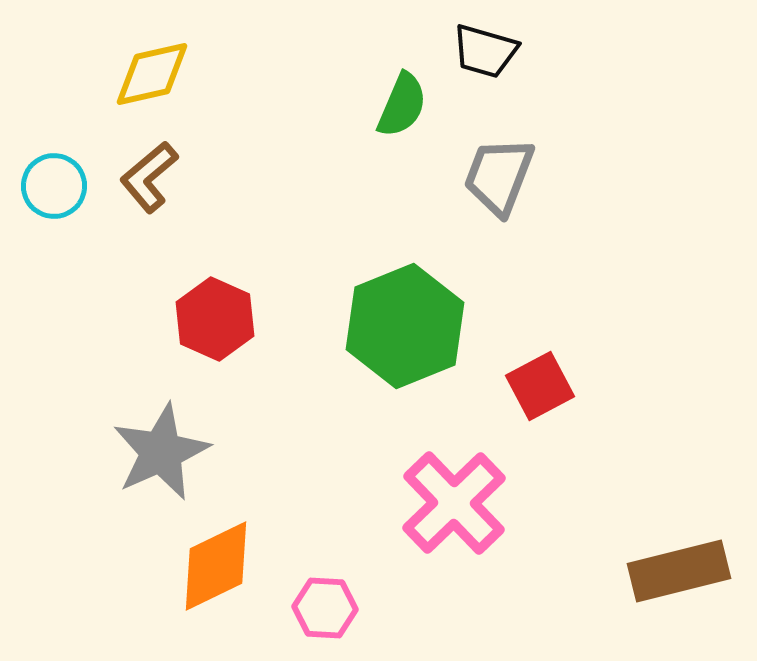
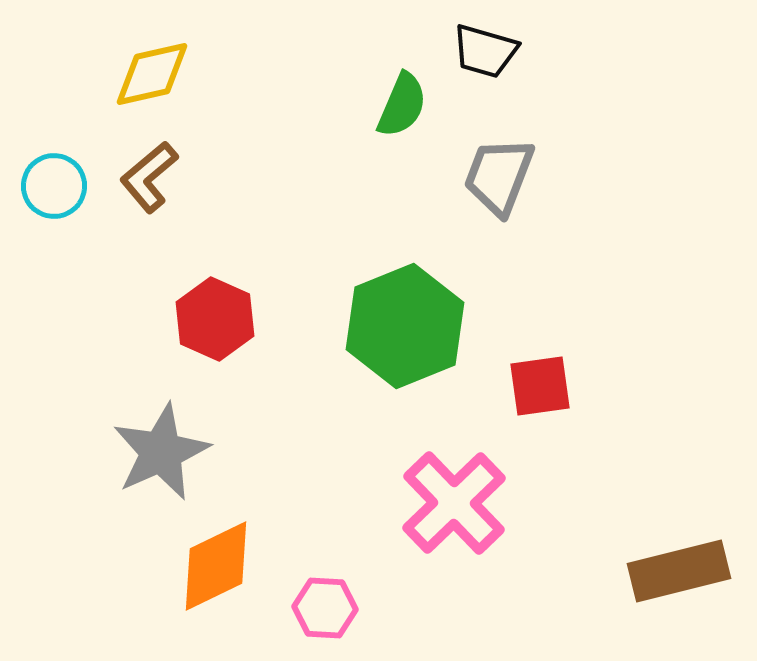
red square: rotated 20 degrees clockwise
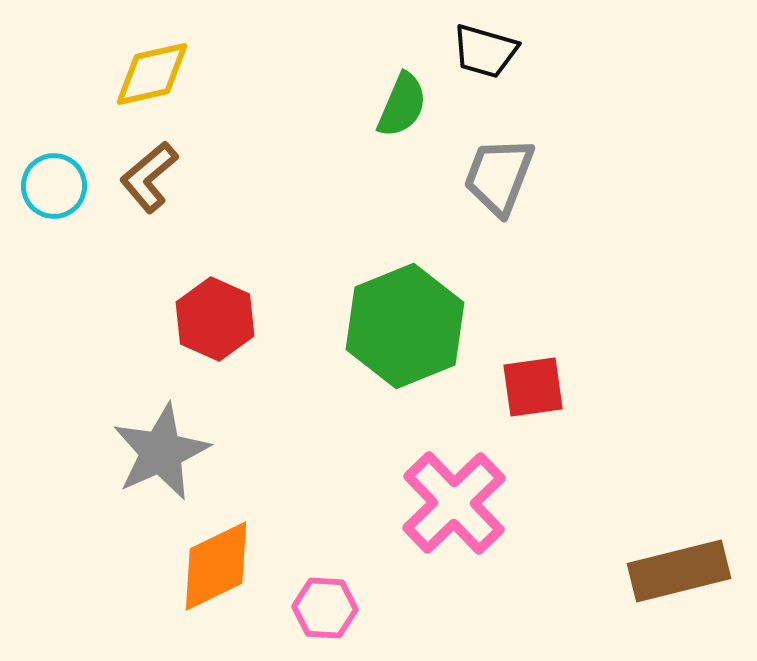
red square: moved 7 px left, 1 px down
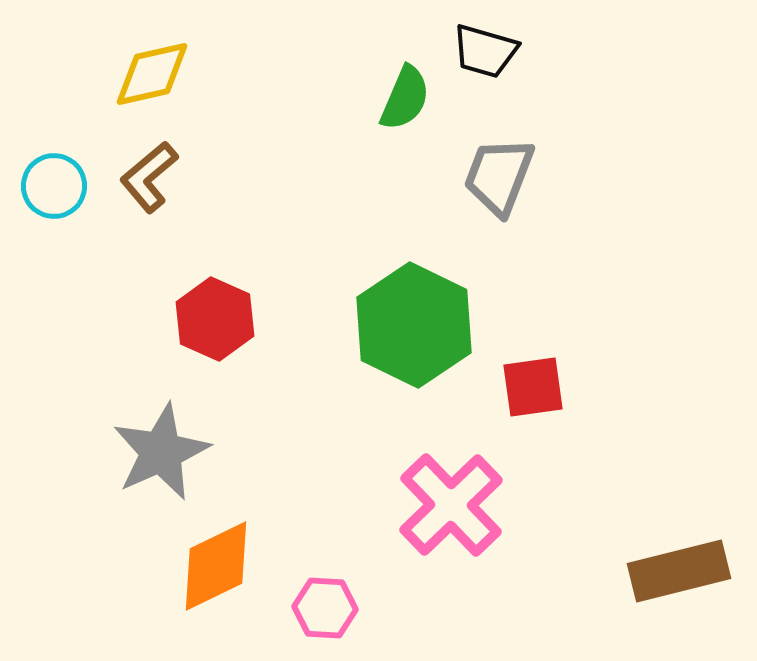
green semicircle: moved 3 px right, 7 px up
green hexagon: moved 9 px right, 1 px up; rotated 12 degrees counterclockwise
pink cross: moved 3 px left, 2 px down
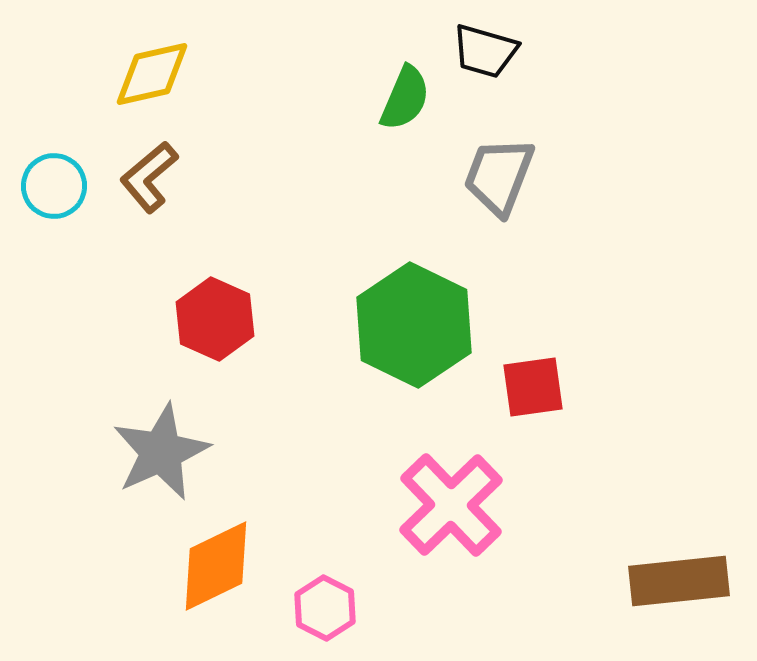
brown rectangle: moved 10 px down; rotated 8 degrees clockwise
pink hexagon: rotated 24 degrees clockwise
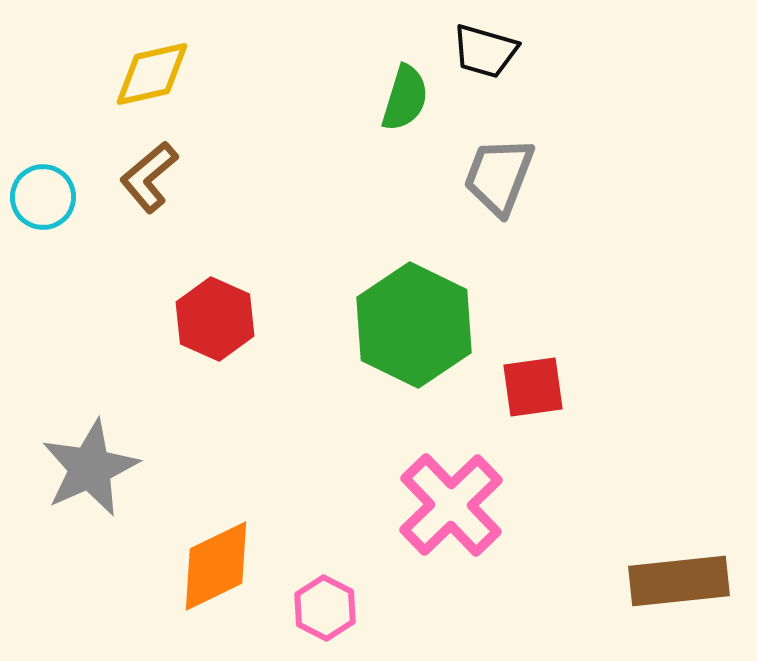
green semicircle: rotated 6 degrees counterclockwise
cyan circle: moved 11 px left, 11 px down
gray star: moved 71 px left, 16 px down
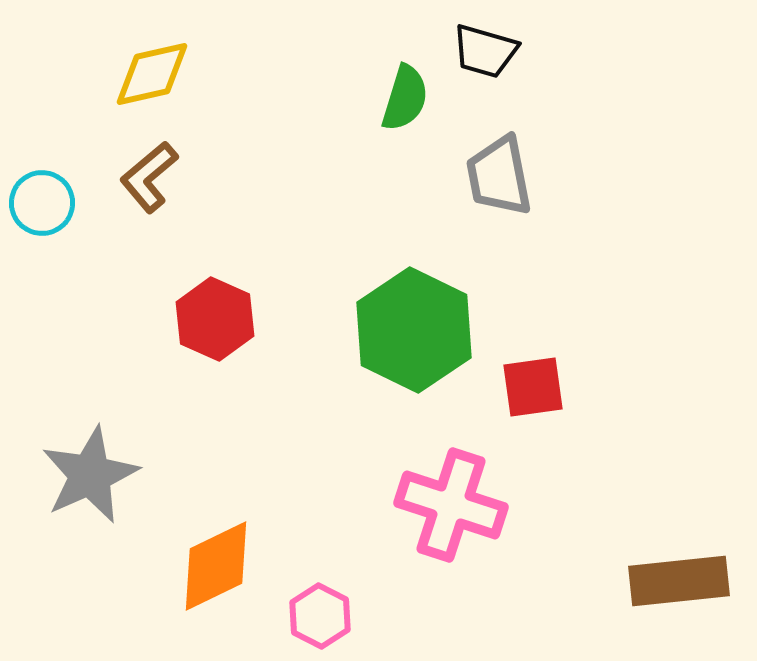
gray trapezoid: rotated 32 degrees counterclockwise
cyan circle: moved 1 px left, 6 px down
green hexagon: moved 5 px down
gray star: moved 7 px down
pink cross: rotated 28 degrees counterclockwise
pink hexagon: moved 5 px left, 8 px down
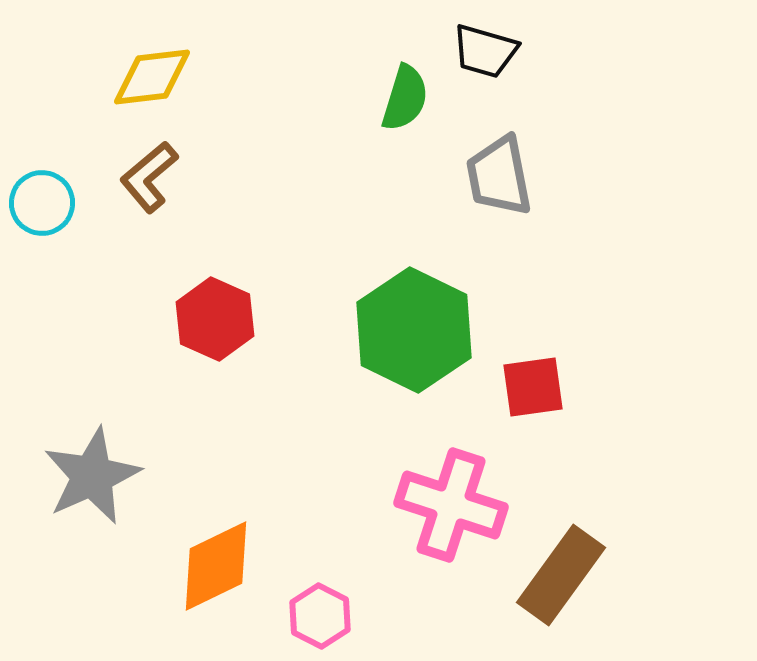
yellow diamond: moved 3 px down; rotated 6 degrees clockwise
gray star: moved 2 px right, 1 px down
brown rectangle: moved 118 px left, 6 px up; rotated 48 degrees counterclockwise
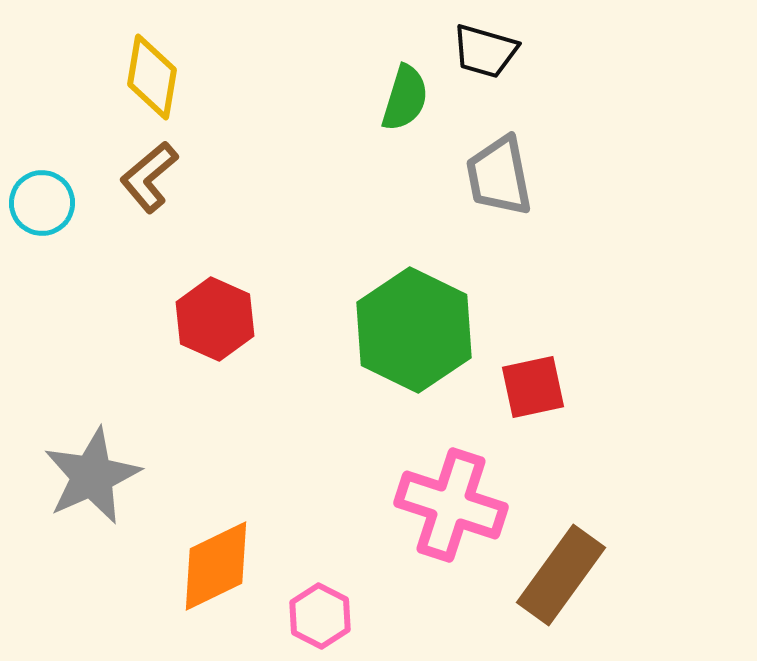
yellow diamond: rotated 74 degrees counterclockwise
red square: rotated 4 degrees counterclockwise
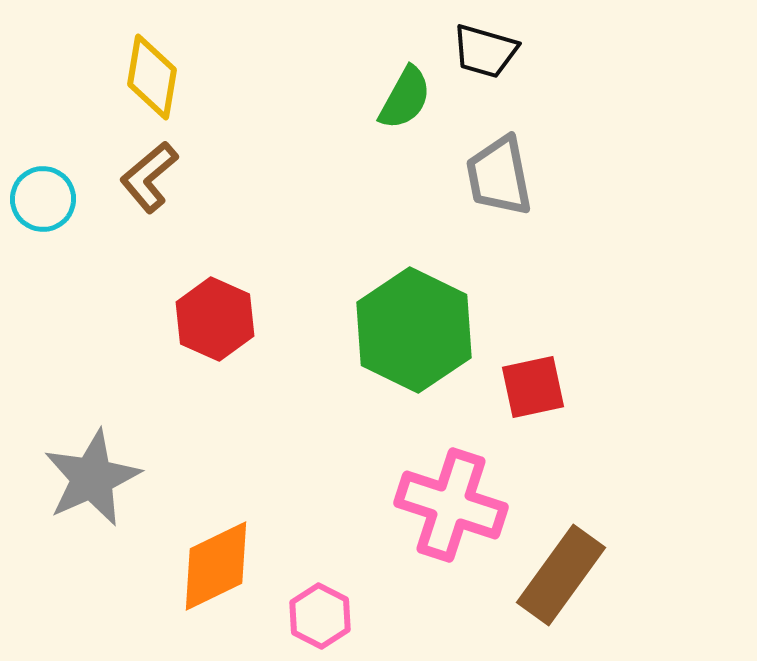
green semicircle: rotated 12 degrees clockwise
cyan circle: moved 1 px right, 4 px up
gray star: moved 2 px down
